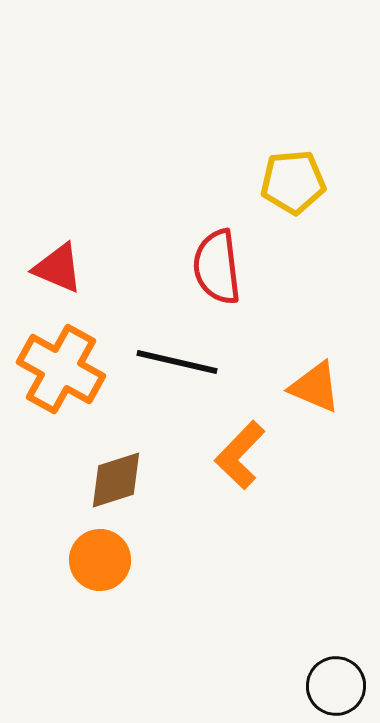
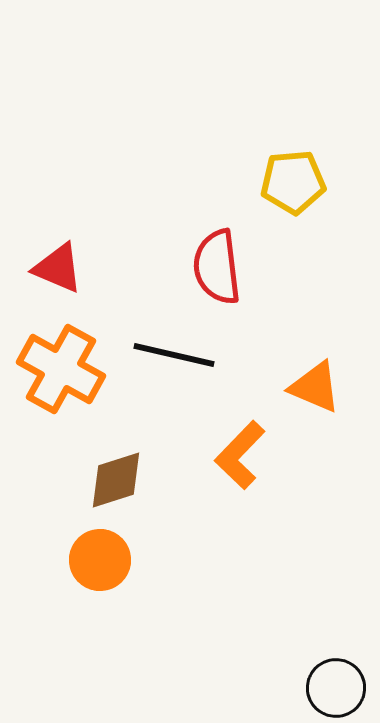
black line: moved 3 px left, 7 px up
black circle: moved 2 px down
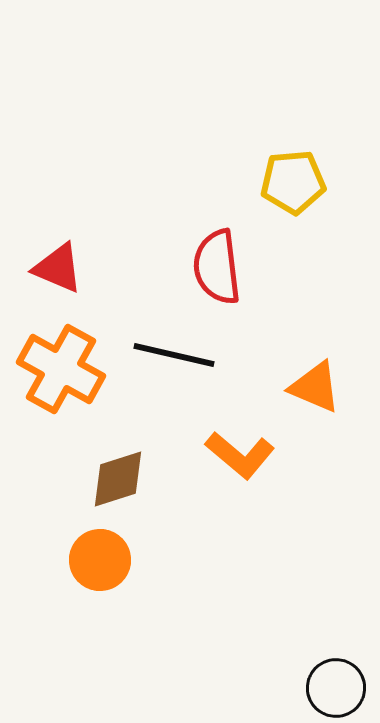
orange L-shape: rotated 94 degrees counterclockwise
brown diamond: moved 2 px right, 1 px up
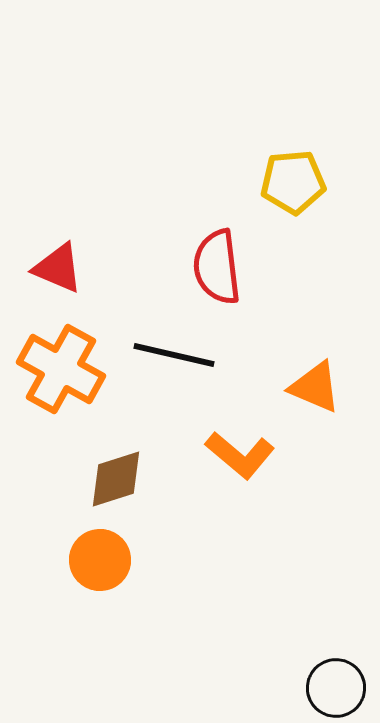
brown diamond: moved 2 px left
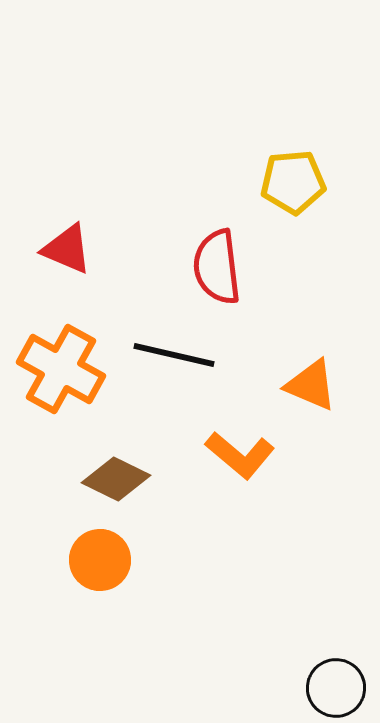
red triangle: moved 9 px right, 19 px up
orange triangle: moved 4 px left, 2 px up
brown diamond: rotated 44 degrees clockwise
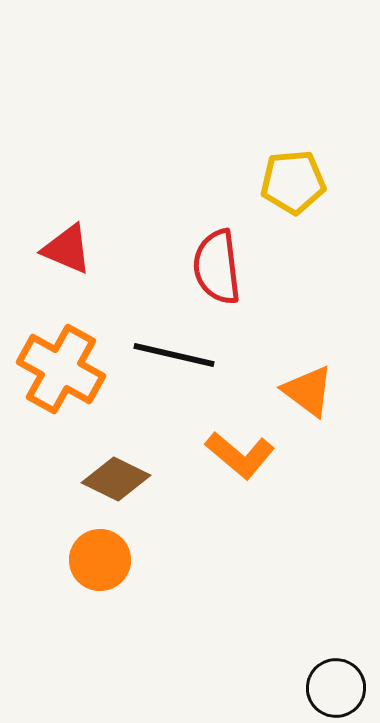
orange triangle: moved 3 px left, 6 px down; rotated 14 degrees clockwise
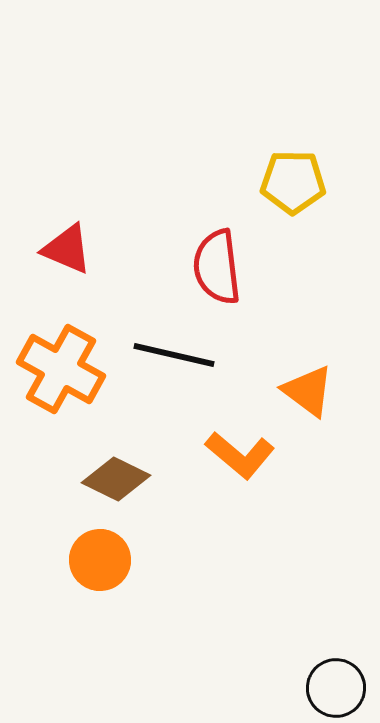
yellow pentagon: rotated 6 degrees clockwise
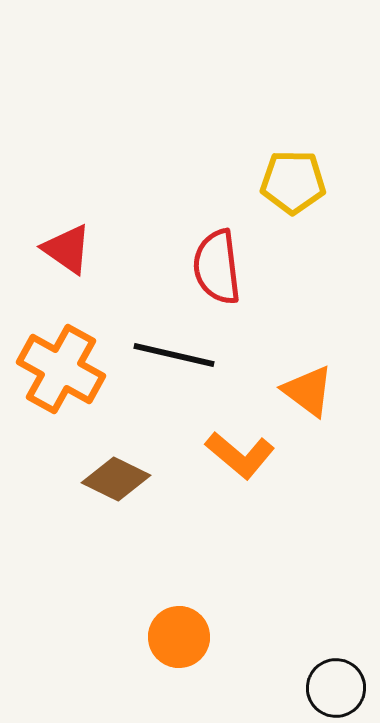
red triangle: rotated 12 degrees clockwise
orange circle: moved 79 px right, 77 px down
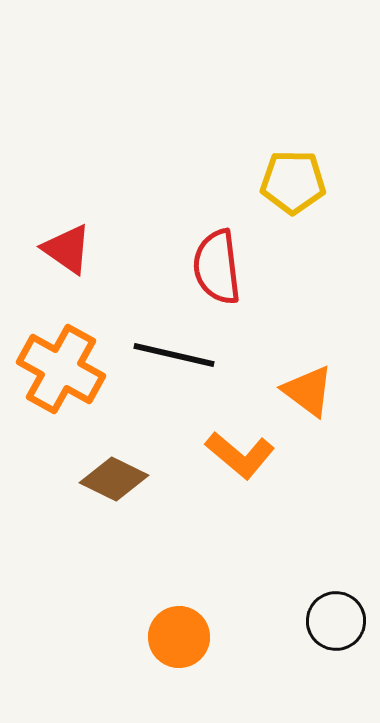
brown diamond: moved 2 px left
black circle: moved 67 px up
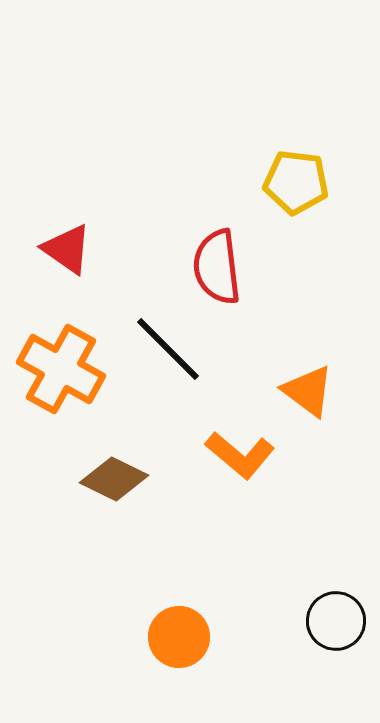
yellow pentagon: moved 3 px right; rotated 6 degrees clockwise
black line: moved 6 px left, 6 px up; rotated 32 degrees clockwise
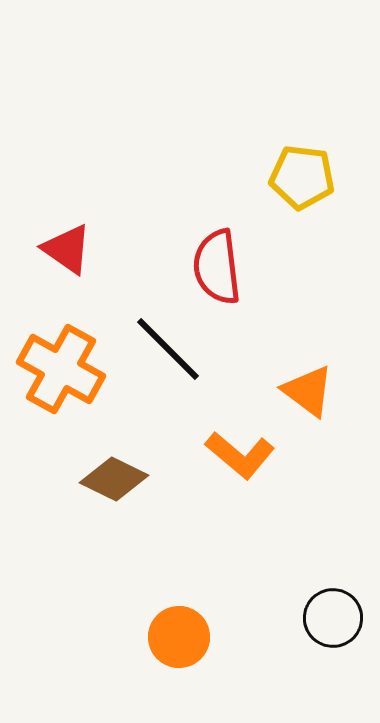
yellow pentagon: moved 6 px right, 5 px up
black circle: moved 3 px left, 3 px up
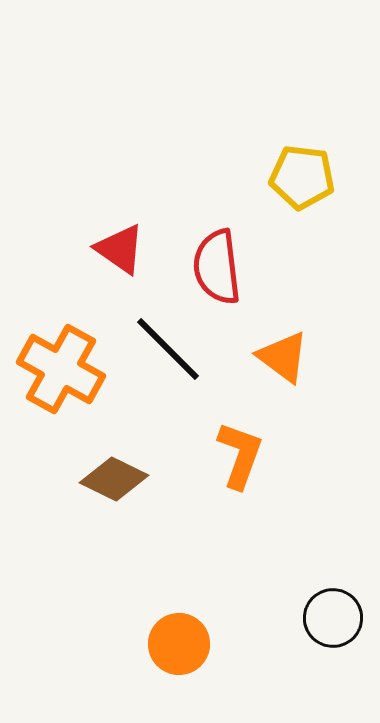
red triangle: moved 53 px right
orange triangle: moved 25 px left, 34 px up
orange L-shape: rotated 110 degrees counterclockwise
orange circle: moved 7 px down
